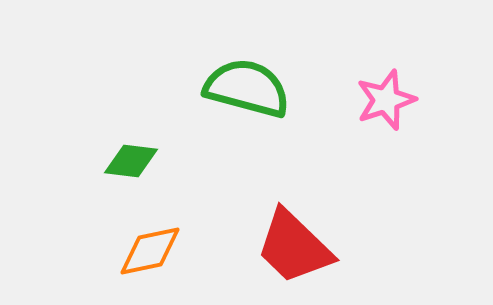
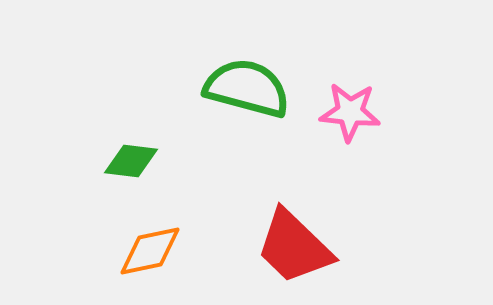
pink star: moved 36 px left, 12 px down; rotated 24 degrees clockwise
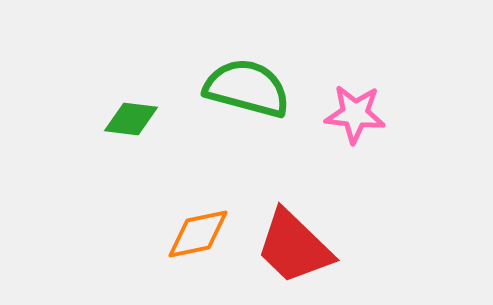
pink star: moved 5 px right, 2 px down
green diamond: moved 42 px up
orange diamond: moved 48 px right, 17 px up
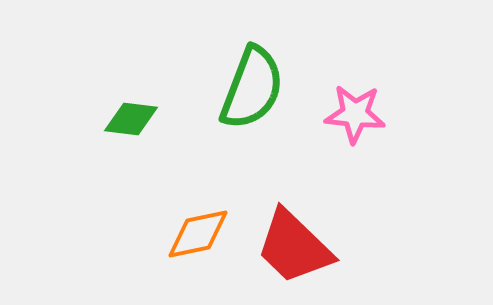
green semicircle: moved 5 px right; rotated 96 degrees clockwise
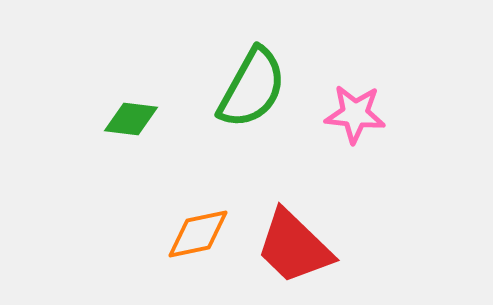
green semicircle: rotated 8 degrees clockwise
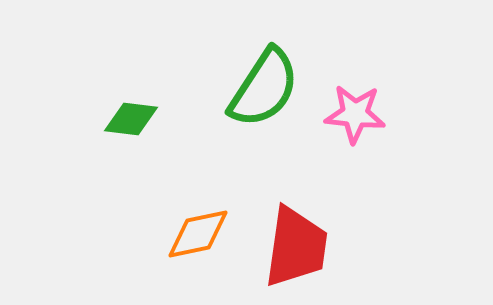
green semicircle: moved 12 px right; rotated 4 degrees clockwise
red trapezoid: moved 2 px right; rotated 126 degrees counterclockwise
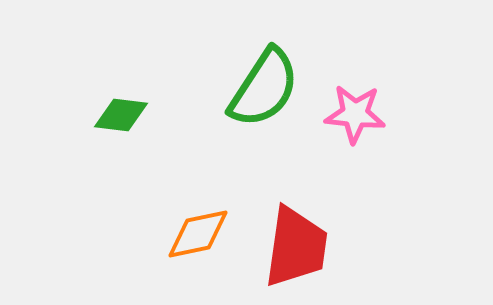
green diamond: moved 10 px left, 4 px up
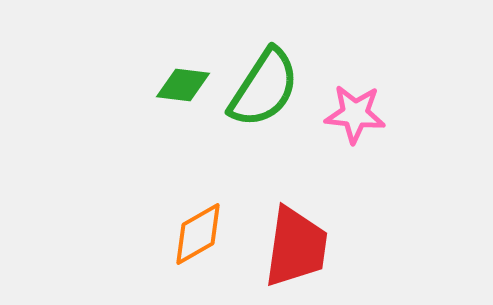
green diamond: moved 62 px right, 30 px up
orange diamond: rotated 18 degrees counterclockwise
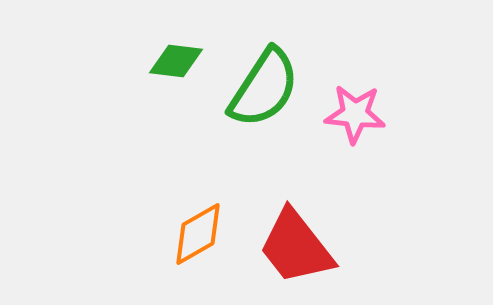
green diamond: moved 7 px left, 24 px up
red trapezoid: rotated 134 degrees clockwise
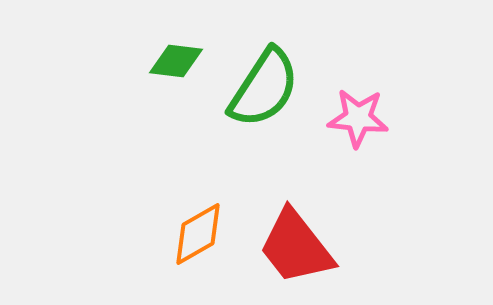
pink star: moved 3 px right, 4 px down
